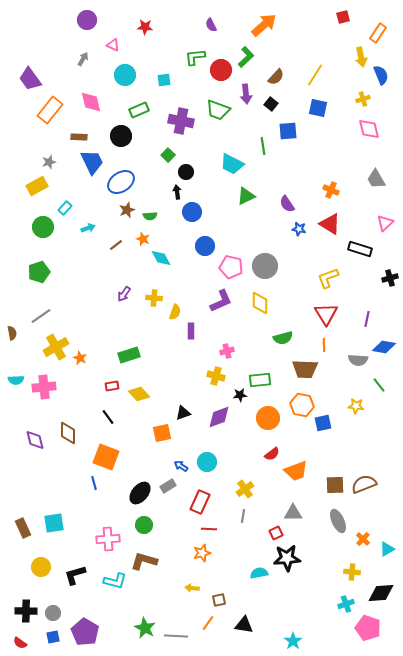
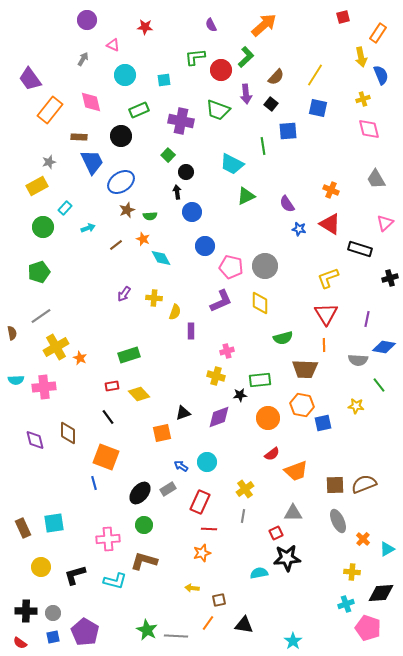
gray rectangle at (168, 486): moved 3 px down
green star at (145, 628): moved 2 px right, 2 px down
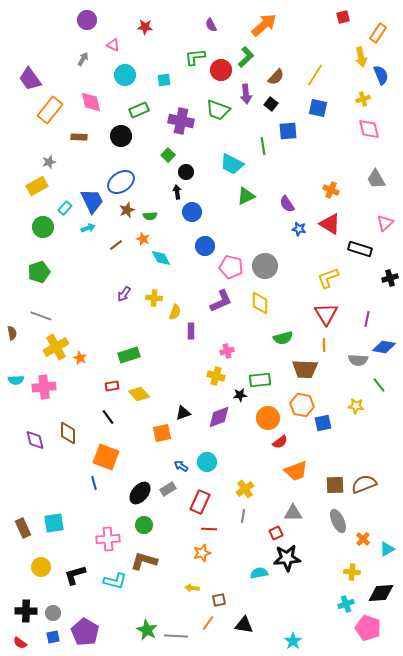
blue trapezoid at (92, 162): moved 39 px down
gray line at (41, 316): rotated 55 degrees clockwise
red semicircle at (272, 454): moved 8 px right, 12 px up
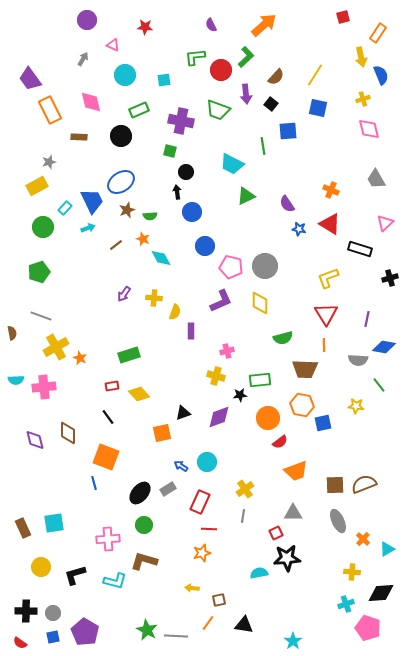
orange rectangle at (50, 110): rotated 64 degrees counterclockwise
green square at (168, 155): moved 2 px right, 4 px up; rotated 32 degrees counterclockwise
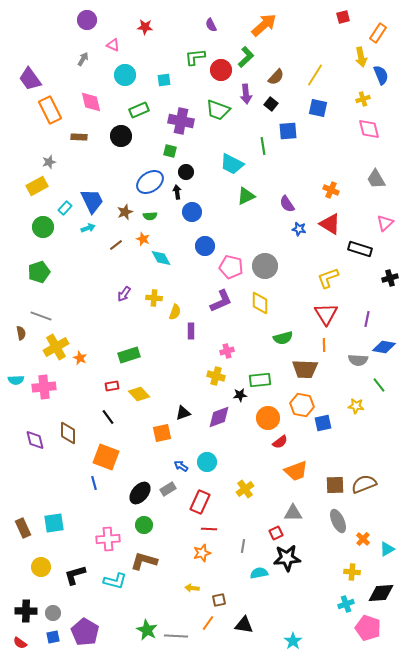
blue ellipse at (121, 182): moved 29 px right
brown star at (127, 210): moved 2 px left, 2 px down
brown semicircle at (12, 333): moved 9 px right
gray line at (243, 516): moved 30 px down
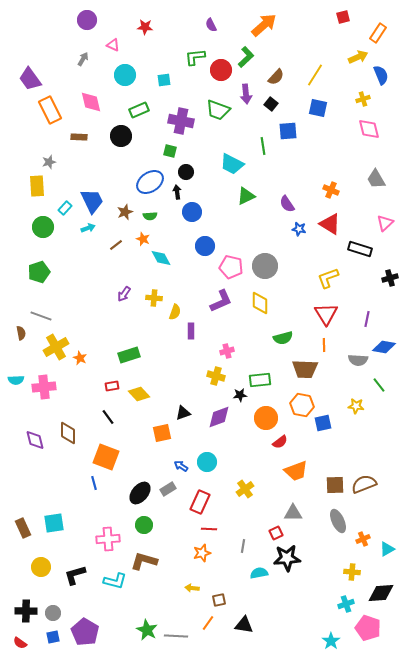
yellow arrow at (361, 57): moved 3 px left; rotated 102 degrees counterclockwise
yellow rectangle at (37, 186): rotated 65 degrees counterclockwise
orange circle at (268, 418): moved 2 px left
orange cross at (363, 539): rotated 24 degrees clockwise
cyan star at (293, 641): moved 38 px right
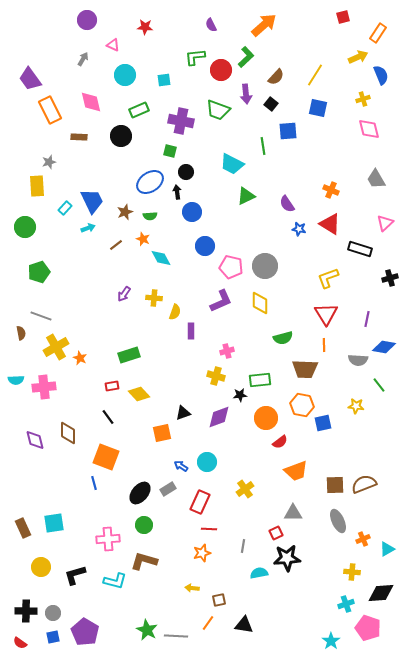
green circle at (43, 227): moved 18 px left
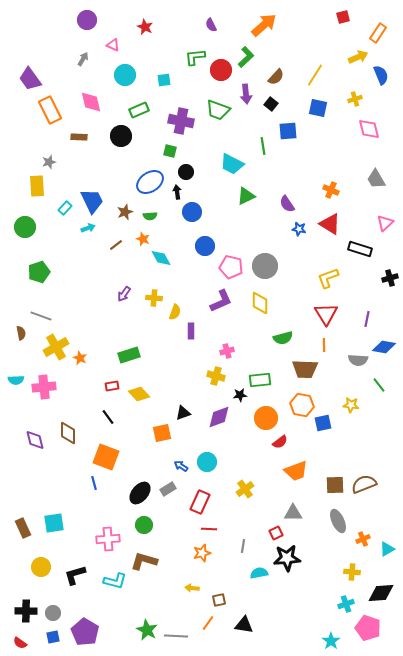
red star at (145, 27): rotated 21 degrees clockwise
yellow cross at (363, 99): moved 8 px left
yellow star at (356, 406): moved 5 px left, 1 px up
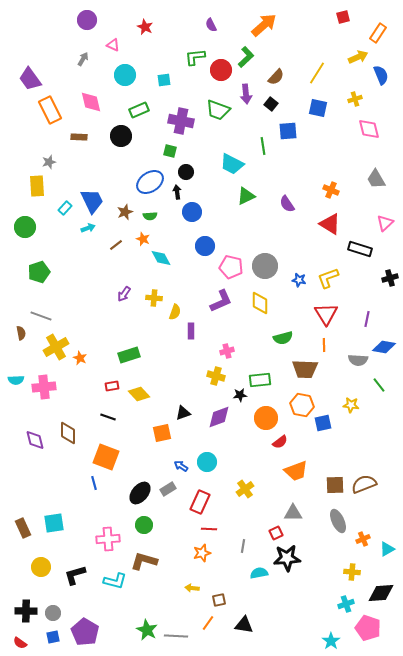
yellow line at (315, 75): moved 2 px right, 2 px up
blue star at (299, 229): moved 51 px down
black line at (108, 417): rotated 35 degrees counterclockwise
